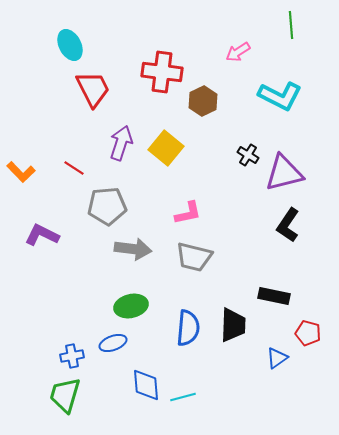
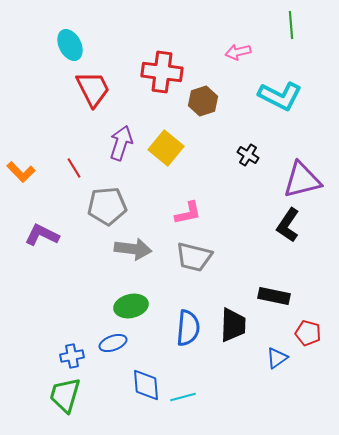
pink arrow: rotated 20 degrees clockwise
brown hexagon: rotated 8 degrees clockwise
red line: rotated 25 degrees clockwise
purple triangle: moved 18 px right, 7 px down
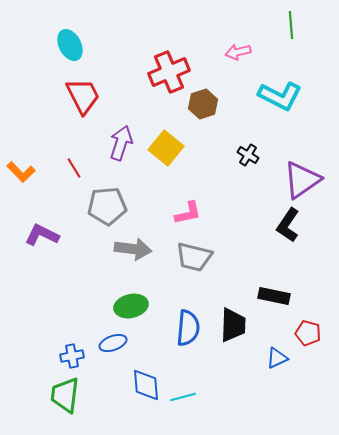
red cross: moved 7 px right; rotated 30 degrees counterclockwise
red trapezoid: moved 10 px left, 7 px down
brown hexagon: moved 3 px down
purple triangle: rotated 21 degrees counterclockwise
blue triangle: rotated 10 degrees clockwise
green trapezoid: rotated 9 degrees counterclockwise
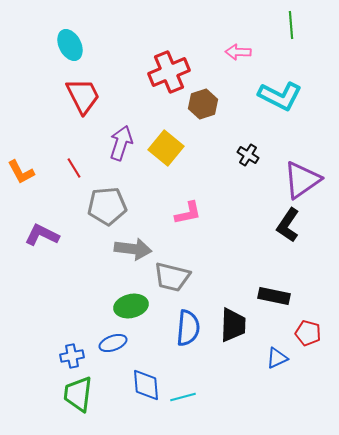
pink arrow: rotated 15 degrees clockwise
orange L-shape: rotated 16 degrees clockwise
gray trapezoid: moved 22 px left, 20 px down
green trapezoid: moved 13 px right, 1 px up
